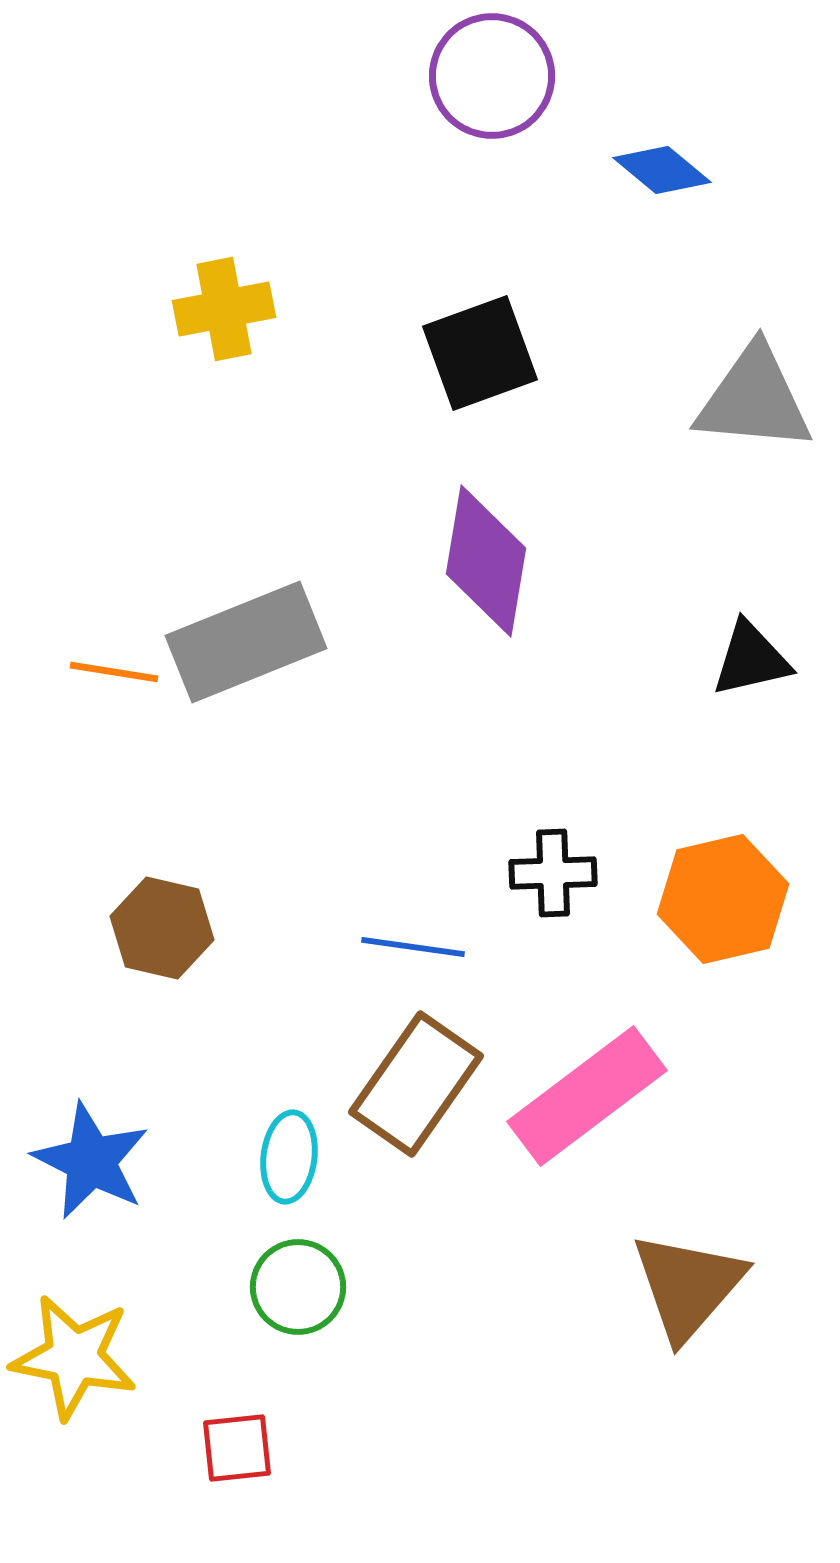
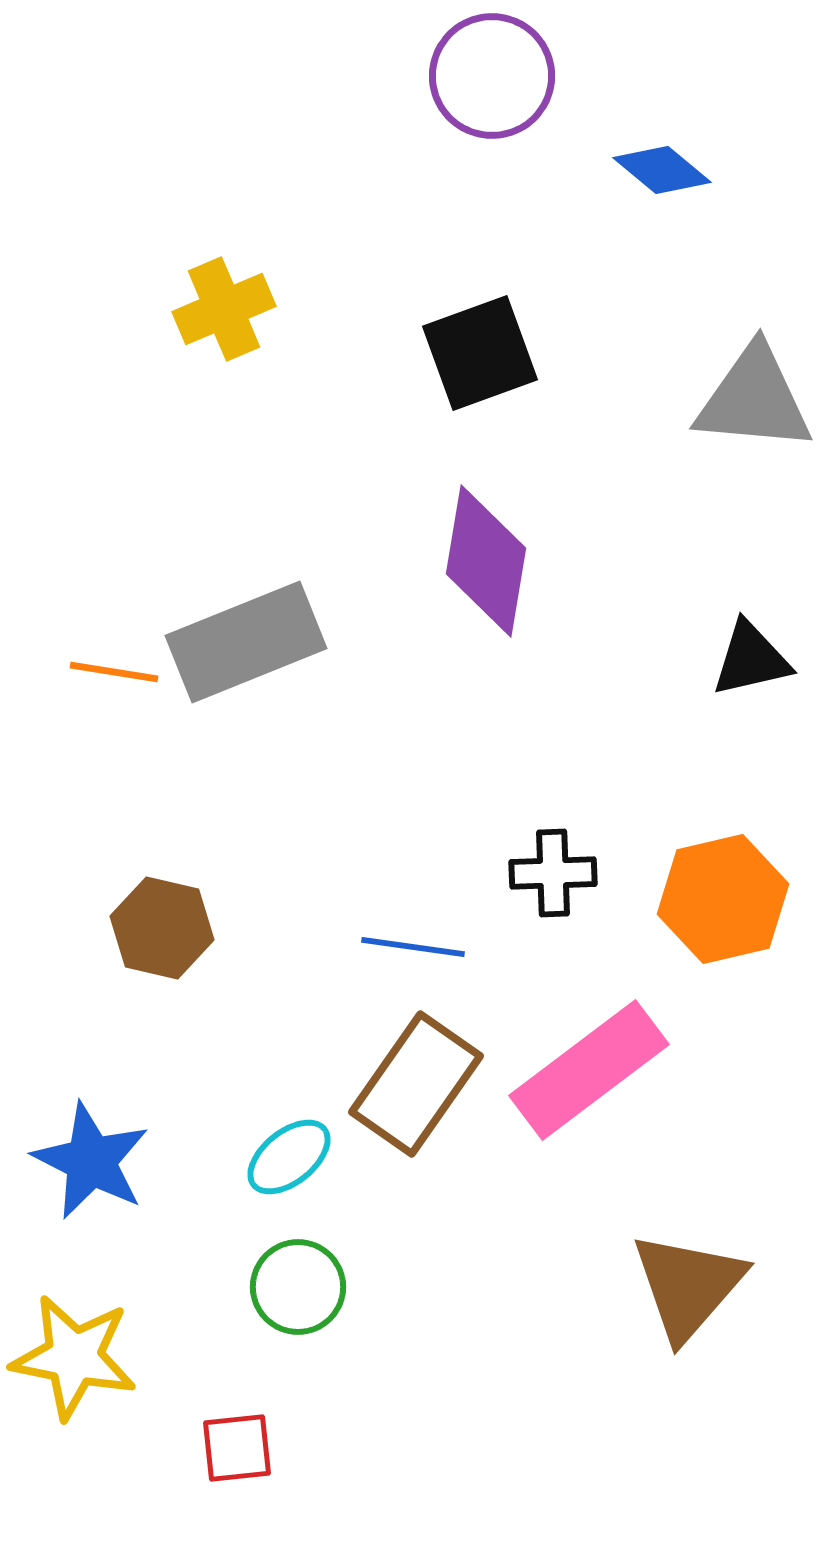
yellow cross: rotated 12 degrees counterclockwise
pink rectangle: moved 2 px right, 26 px up
cyan ellipse: rotated 44 degrees clockwise
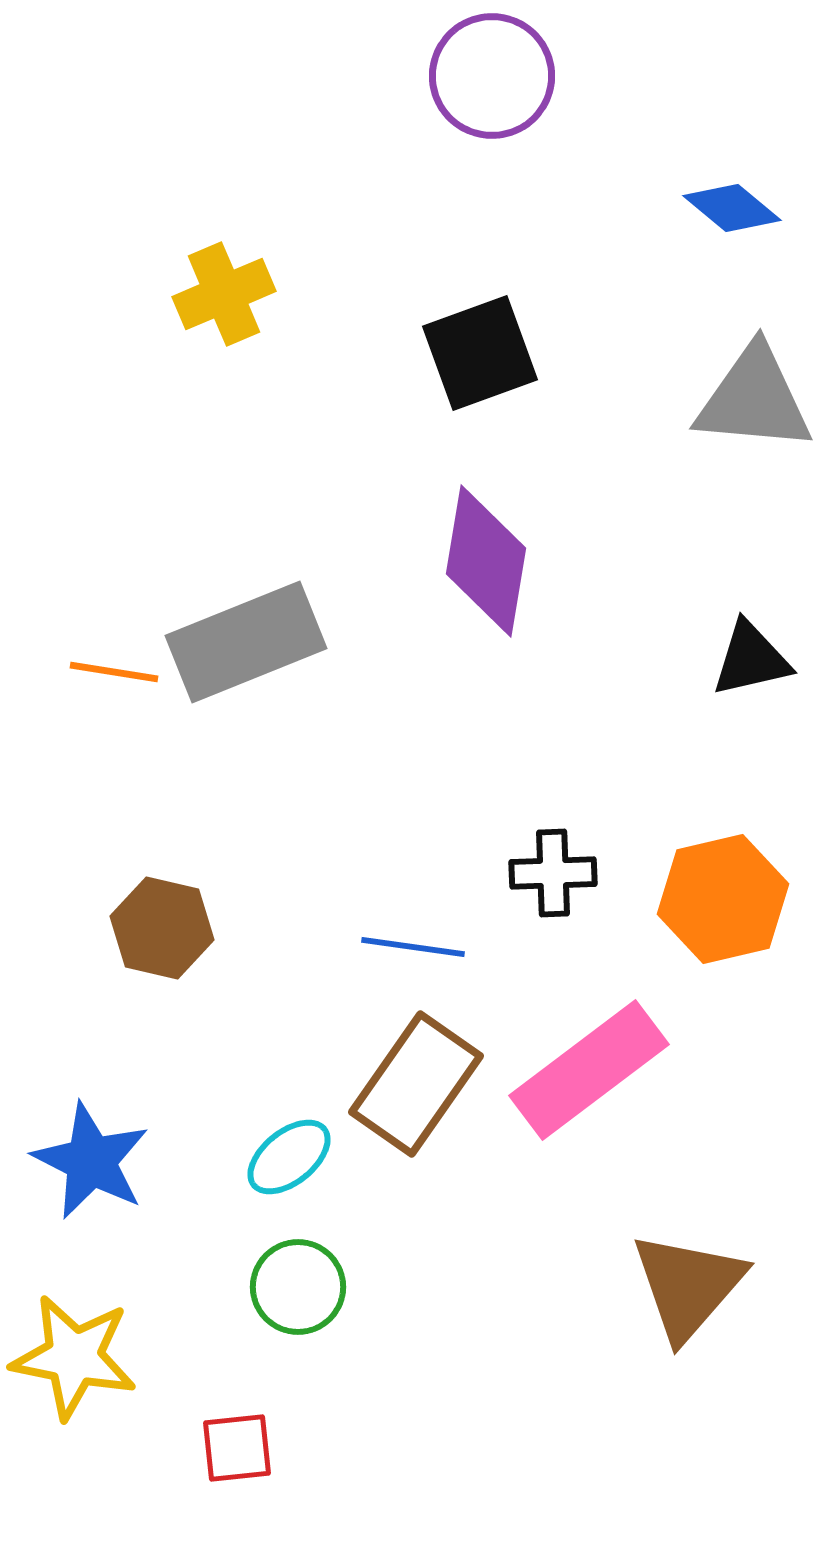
blue diamond: moved 70 px right, 38 px down
yellow cross: moved 15 px up
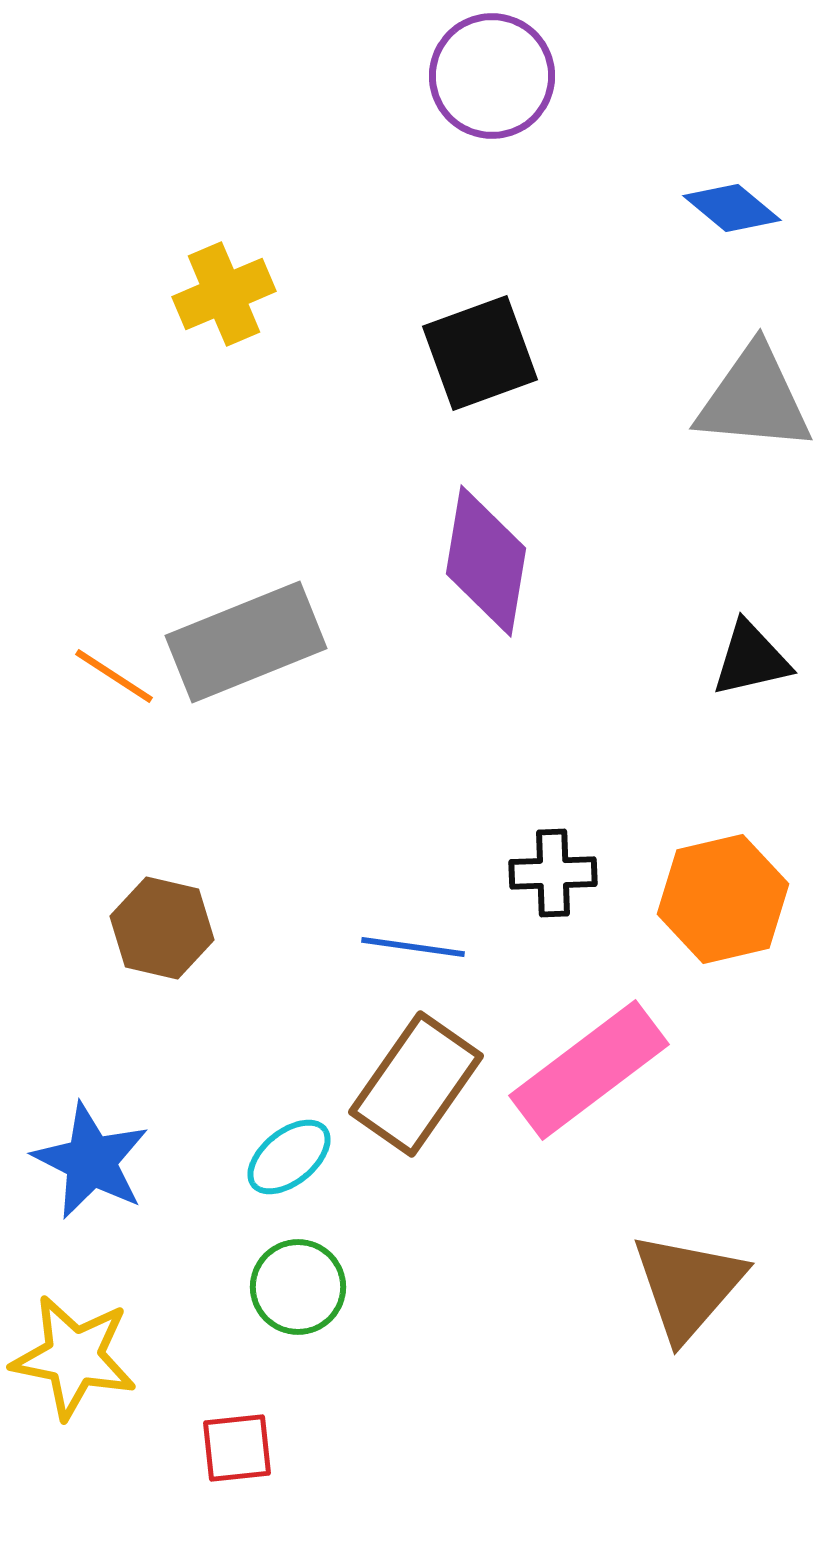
orange line: moved 4 px down; rotated 24 degrees clockwise
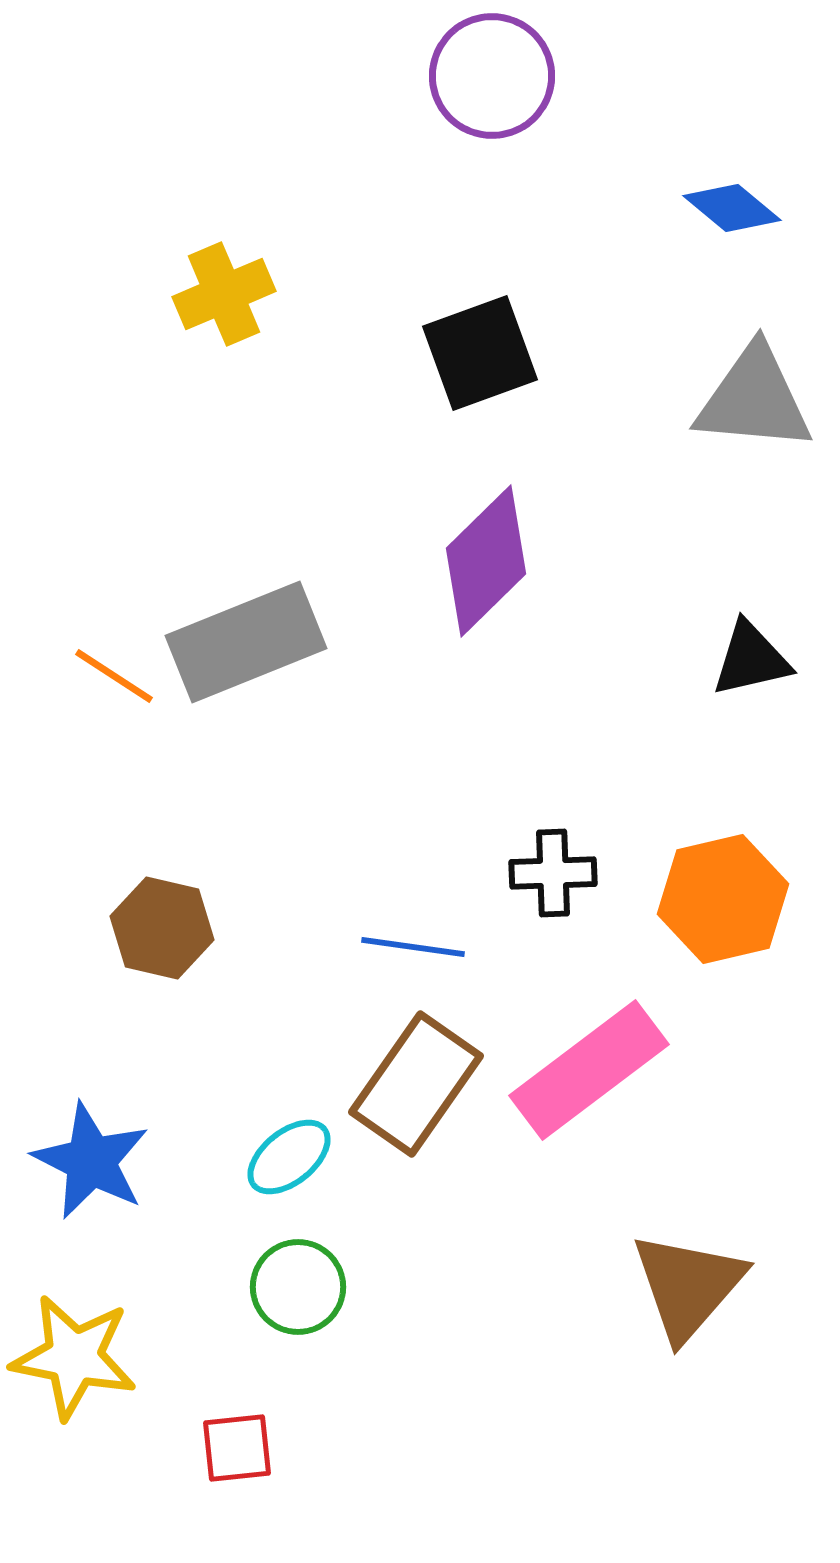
purple diamond: rotated 36 degrees clockwise
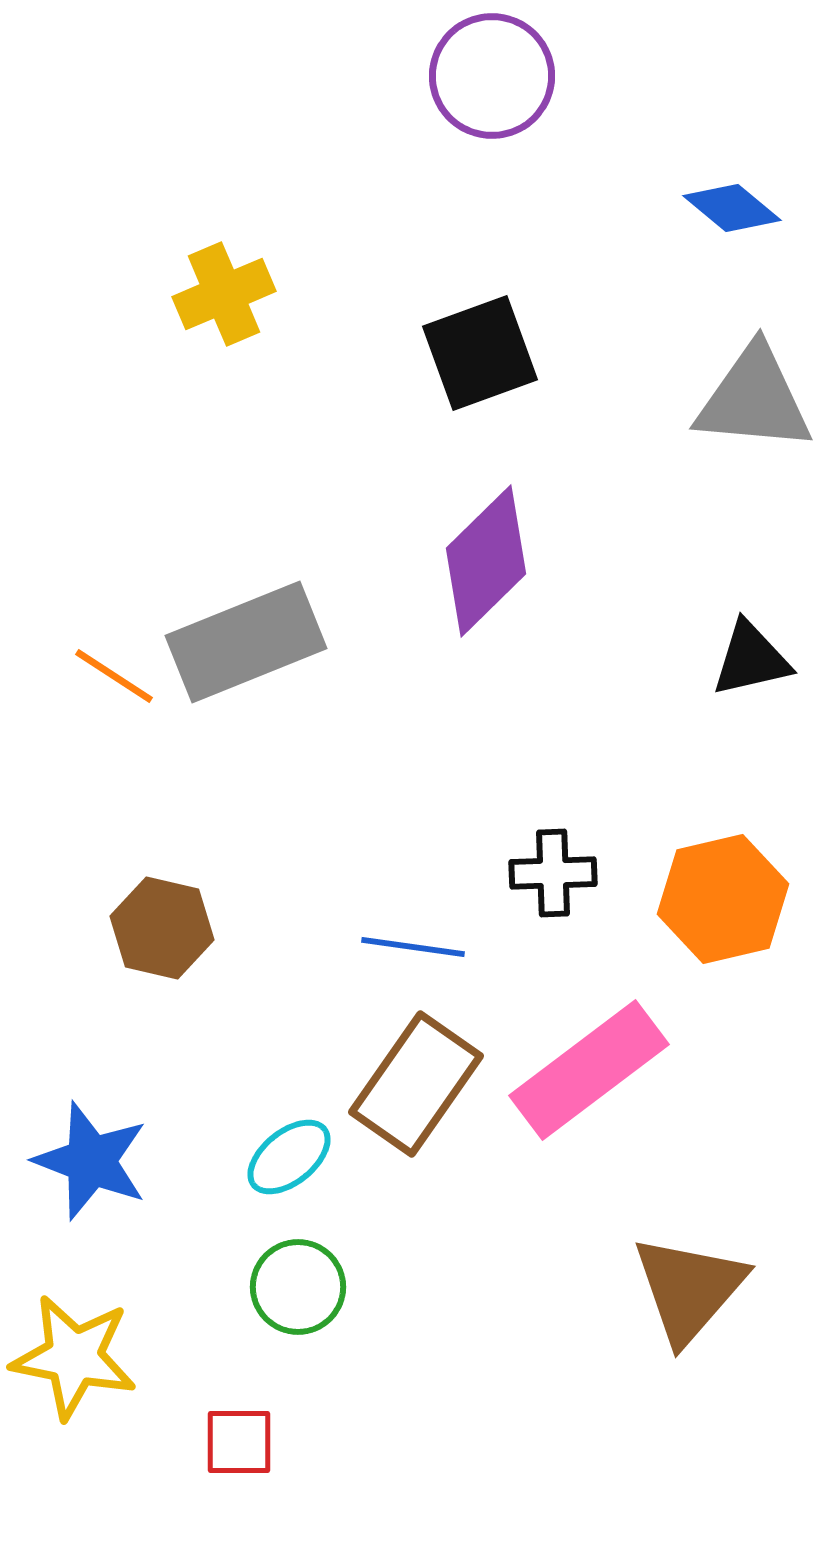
blue star: rotated 6 degrees counterclockwise
brown triangle: moved 1 px right, 3 px down
red square: moved 2 px right, 6 px up; rotated 6 degrees clockwise
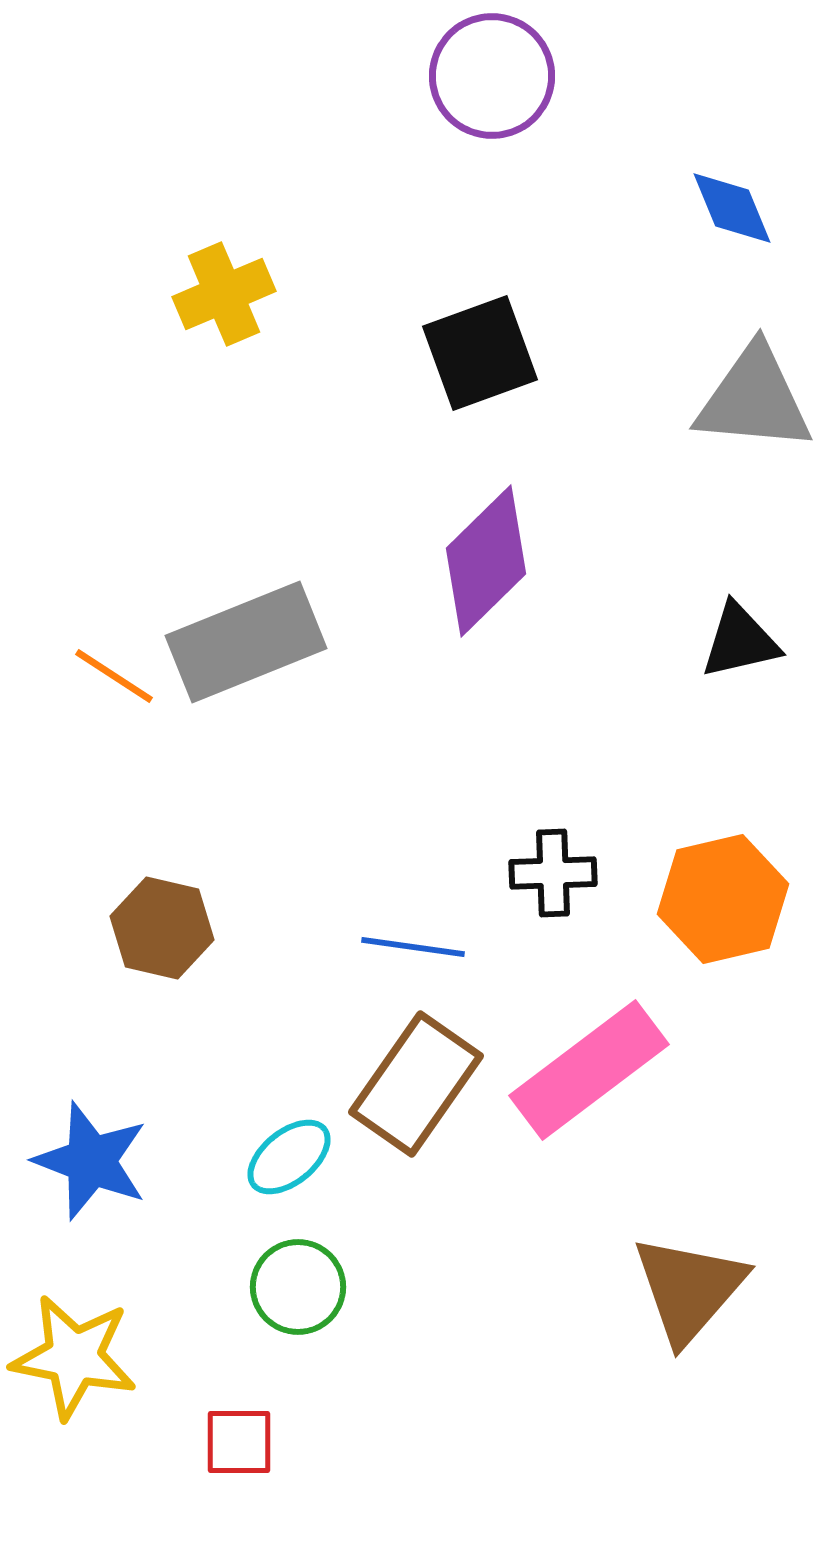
blue diamond: rotated 28 degrees clockwise
black triangle: moved 11 px left, 18 px up
